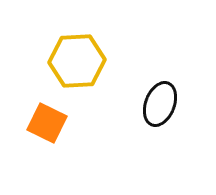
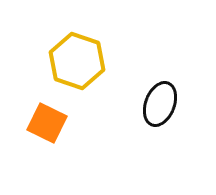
yellow hexagon: rotated 22 degrees clockwise
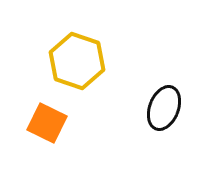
black ellipse: moved 4 px right, 4 px down
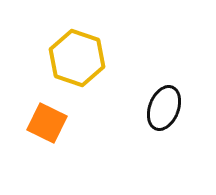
yellow hexagon: moved 3 px up
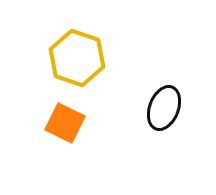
orange square: moved 18 px right
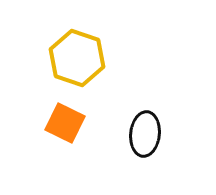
black ellipse: moved 19 px left, 26 px down; rotated 15 degrees counterclockwise
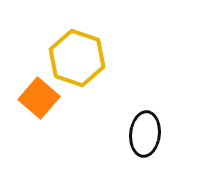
orange square: moved 26 px left, 25 px up; rotated 15 degrees clockwise
